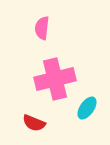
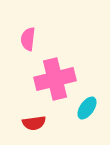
pink semicircle: moved 14 px left, 11 px down
red semicircle: rotated 30 degrees counterclockwise
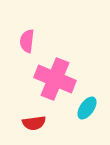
pink semicircle: moved 1 px left, 2 px down
pink cross: rotated 36 degrees clockwise
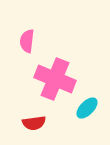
cyan ellipse: rotated 10 degrees clockwise
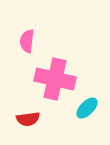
pink cross: rotated 9 degrees counterclockwise
red semicircle: moved 6 px left, 4 px up
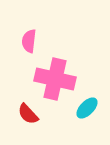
pink semicircle: moved 2 px right
red semicircle: moved 5 px up; rotated 55 degrees clockwise
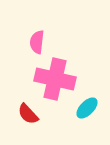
pink semicircle: moved 8 px right, 1 px down
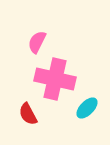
pink semicircle: rotated 20 degrees clockwise
red semicircle: rotated 15 degrees clockwise
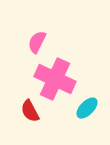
pink cross: rotated 12 degrees clockwise
red semicircle: moved 2 px right, 3 px up
